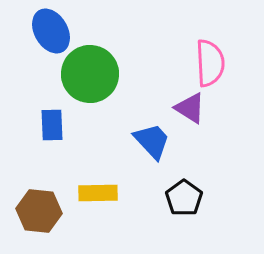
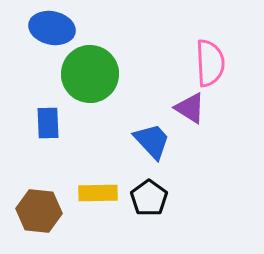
blue ellipse: moved 1 px right, 3 px up; rotated 48 degrees counterclockwise
blue rectangle: moved 4 px left, 2 px up
black pentagon: moved 35 px left
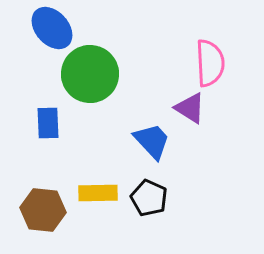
blue ellipse: rotated 36 degrees clockwise
black pentagon: rotated 12 degrees counterclockwise
brown hexagon: moved 4 px right, 1 px up
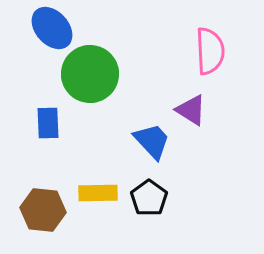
pink semicircle: moved 12 px up
purple triangle: moved 1 px right, 2 px down
black pentagon: rotated 12 degrees clockwise
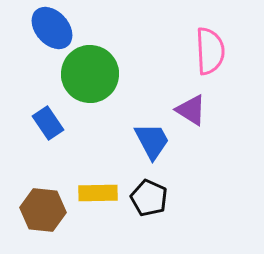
blue rectangle: rotated 32 degrees counterclockwise
blue trapezoid: rotated 15 degrees clockwise
black pentagon: rotated 12 degrees counterclockwise
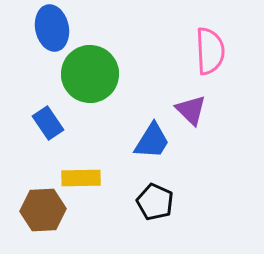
blue ellipse: rotated 30 degrees clockwise
purple triangle: rotated 12 degrees clockwise
blue trapezoid: rotated 60 degrees clockwise
yellow rectangle: moved 17 px left, 15 px up
black pentagon: moved 6 px right, 4 px down
brown hexagon: rotated 9 degrees counterclockwise
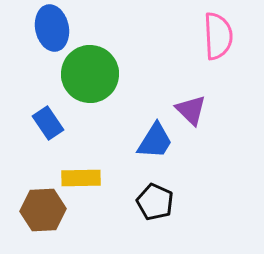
pink semicircle: moved 8 px right, 15 px up
blue trapezoid: moved 3 px right
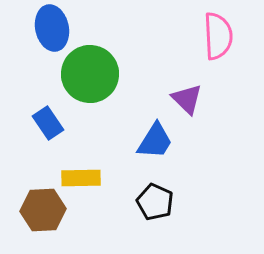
purple triangle: moved 4 px left, 11 px up
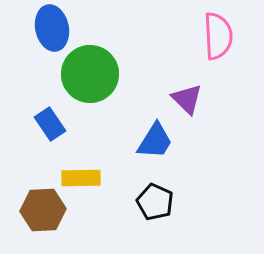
blue rectangle: moved 2 px right, 1 px down
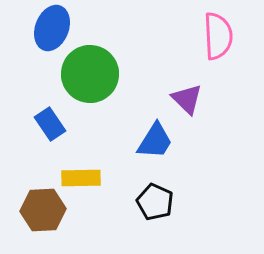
blue ellipse: rotated 33 degrees clockwise
